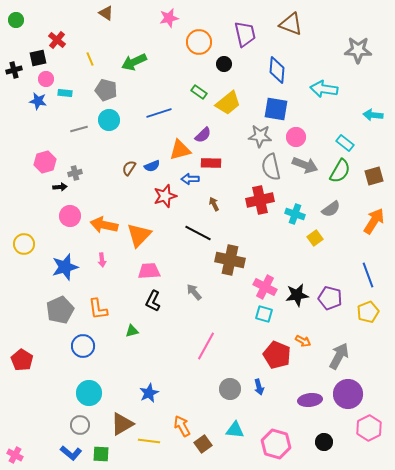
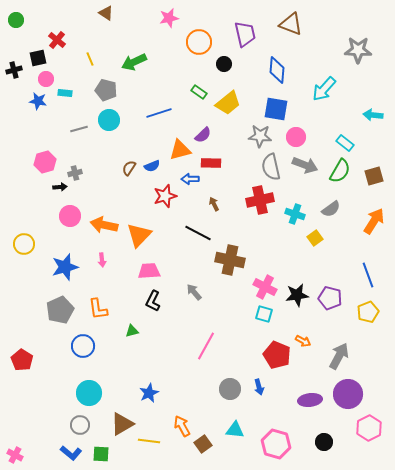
cyan arrow at (324, 89): rotated 56 degrees counterclockwise
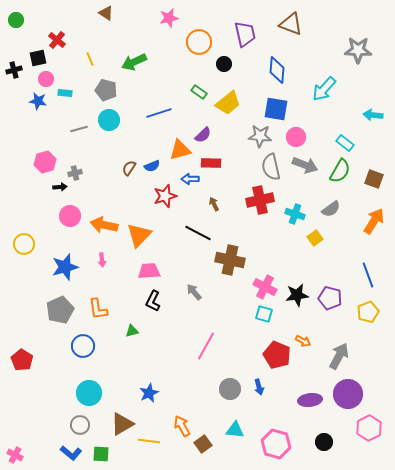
brown square at (374, 176): moved 3 px down; rotated 36 degrees clockwise
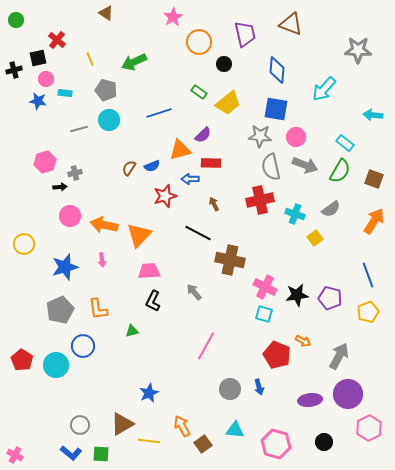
pink star at (169, 18): moved 4 px right, 1 px up; rotated 18 degrees counterclockwise
cyan circle at (89, 393): moved 33 px left, 28 px up
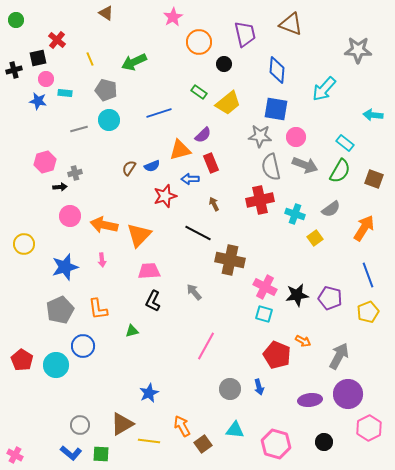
red rectangle at (211, 163): rotated 66 degrees clockwise
orange arrow at (374, 221): moved 10 px left, 7 px down
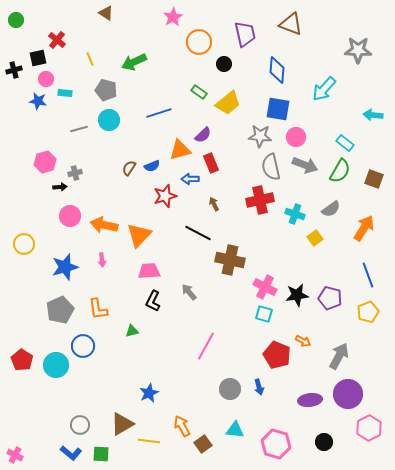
blue square at (276, 109): moved 2 px right
gray arrow at (194, 292): moved 5 px left
